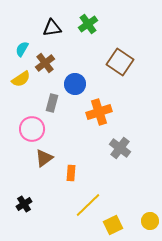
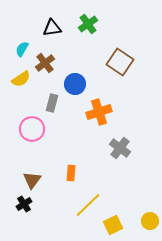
brown triangle: moved 12 px left, 22 px down; rotated 18 degrees counterclockwise
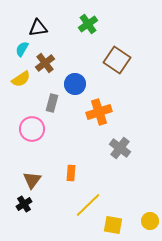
black triangle: moved 14 px left
brown square: moved 3 px left, 2 px up
yellow square: rotated 36 degrees clockwise
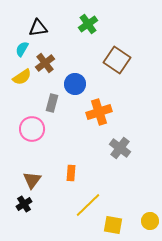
yellow semicircle: moved 1 px right, 2 px up
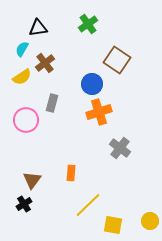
blue circle: moved 17 px right
pink circle: moved 6 px left, 9 px up
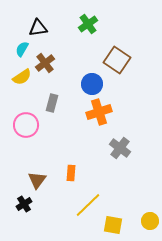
pink circle: moved 5 px down
brown triangle: moved 5 px right
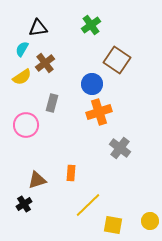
green cross: moved 3 px right, 1 px down
brown triangle: rotated 36 degrees clockwise
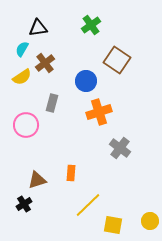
blue circle: moved 6 px left, 3 px up
